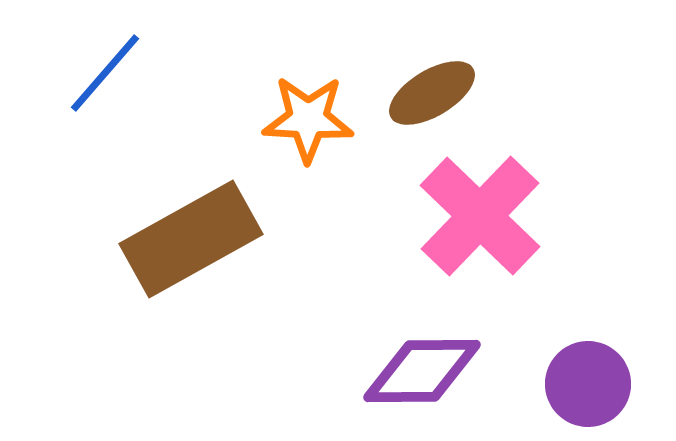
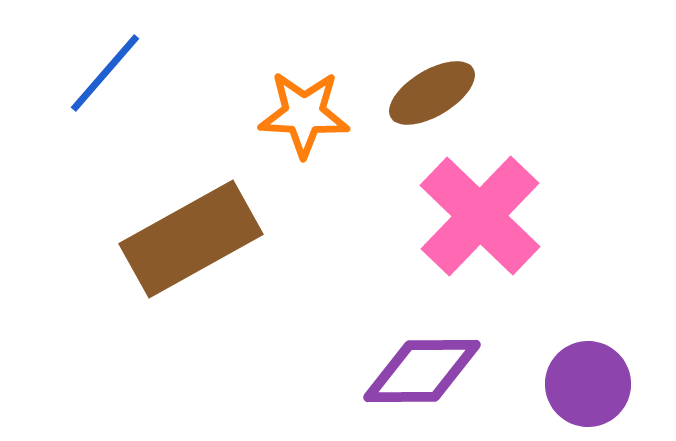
orange star: moved 4 px left, 5 px up
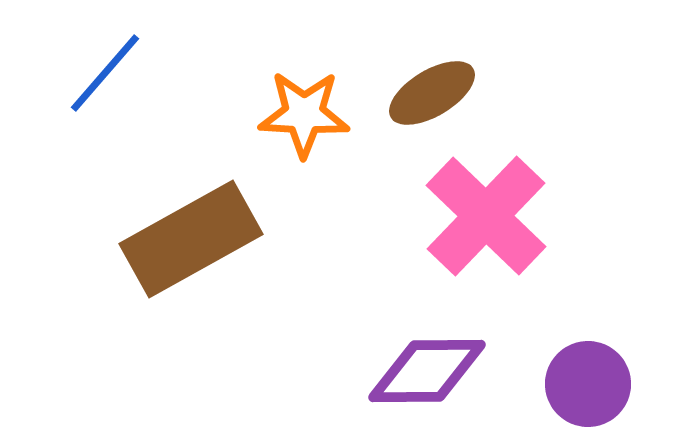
pink cross: moved 6 px right
purple diamond: moved 5 px right
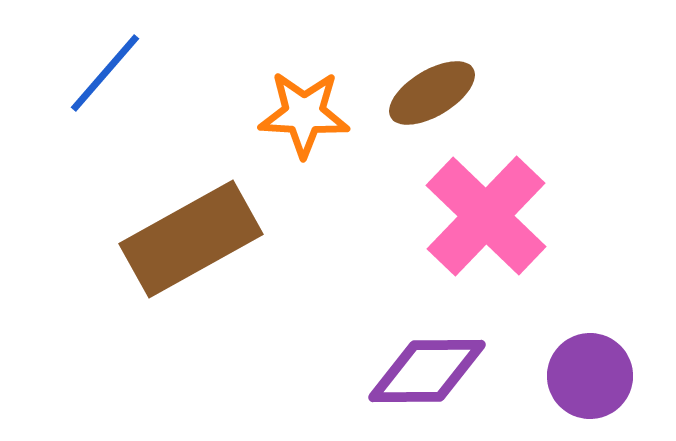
purple circle: moved 2 px right, 8 px up
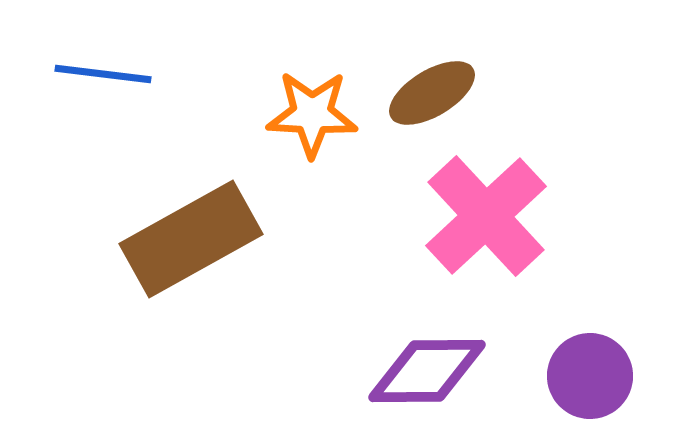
blue line: moved 2 px left, 1 px down; rotated 56 degrees clockwise
orange star: moved 8 px right
pink cross: rotated 3 degrees clockwise
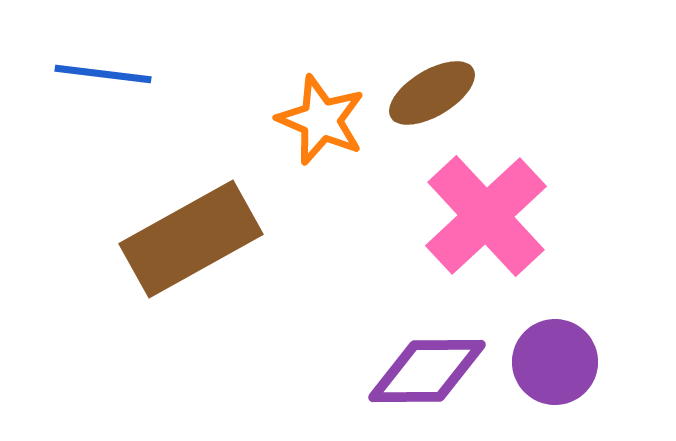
orange star: moved 9 px right, 6 px down; rotated 20 degrees clockwise
purple circle: moved 35 px left, 14 px up
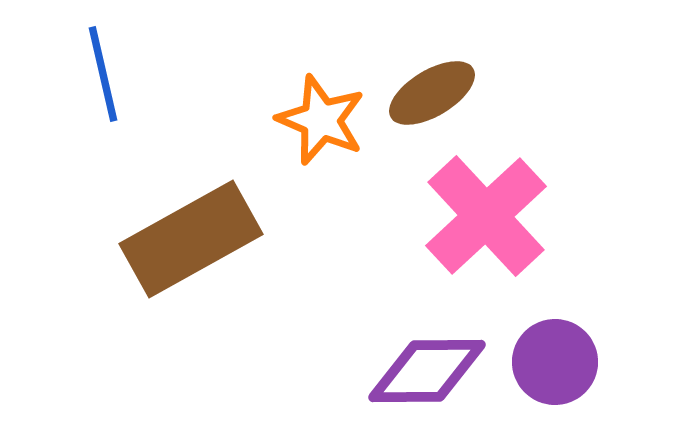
blue line: rotated 70 degrees clockwise
